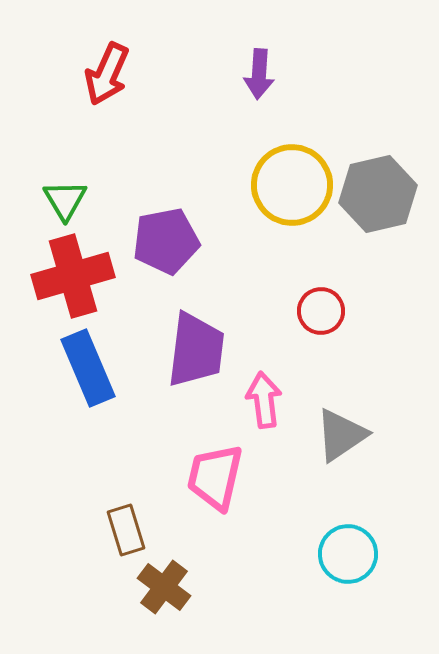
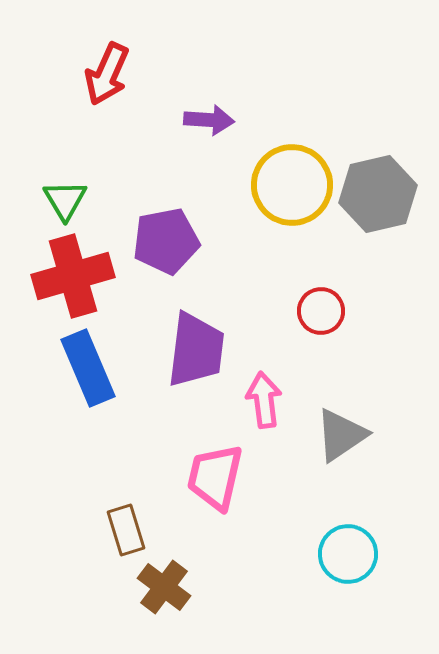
purple arrow: moved 50 px left, 46 px down; rotated 90 degrees counterclockwise
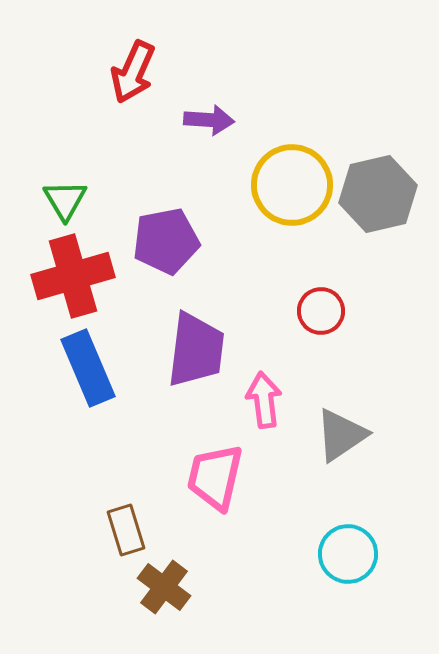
red arrow: moved 26 px right, 2 px up
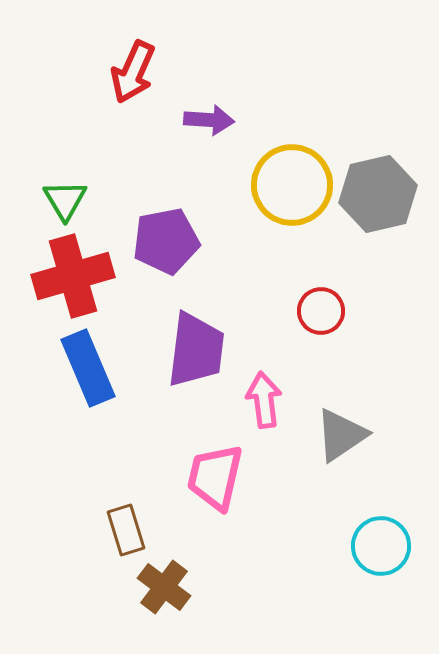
cyan circle: moved 33 px right, 8 px up
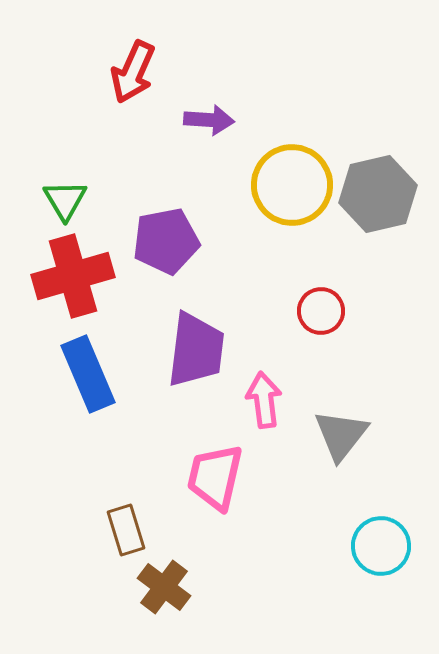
blue rectangle: moved 6 px down
gray triangle: rotated 18 degrees counterclockwise
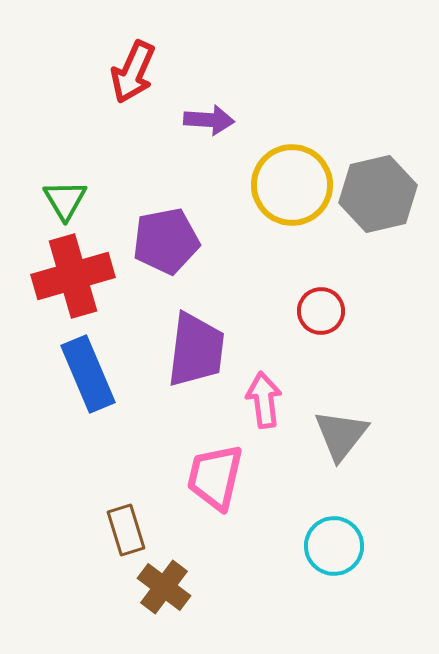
cyan circle: moved 47 px left
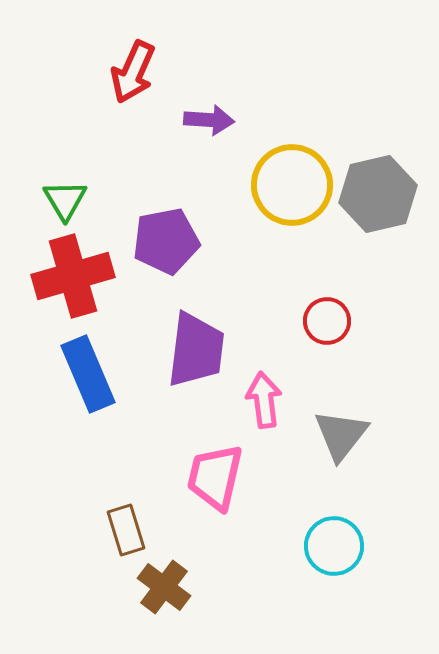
red circle: moved 6 px right, 10 px down
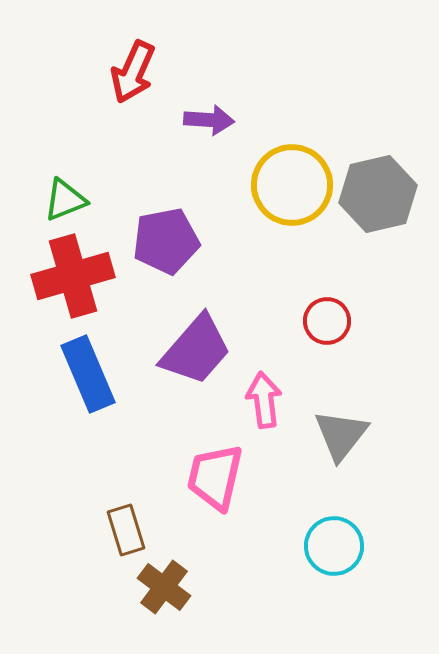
green triangle: rotated 39 degrees clockwise
purple trapezoid: rotated 34 degrees clockwise
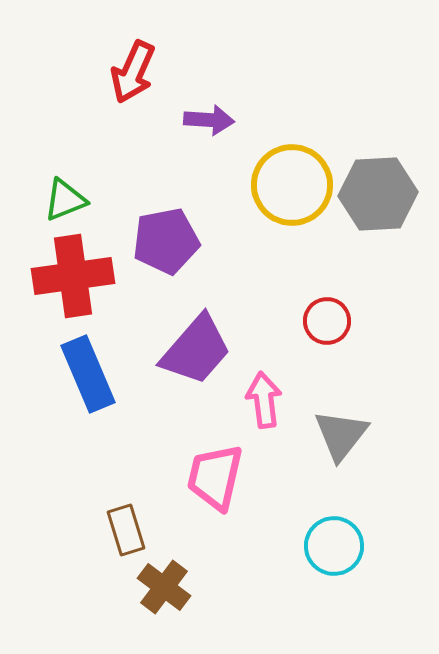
gray hexagon: rotated 10 degrees clockwise
red cross: rotated 8 degrees clockwise
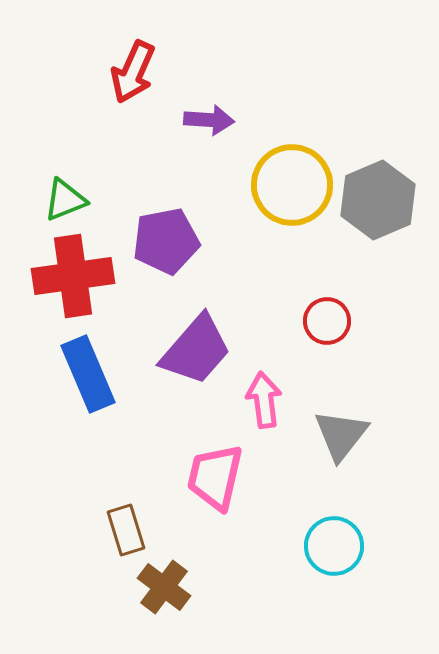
gray hexagon: moved 6 px down; rotated 20 degrees counterclockwise
